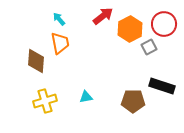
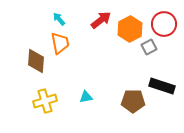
red arrow: moved 2 px left, 4 px down
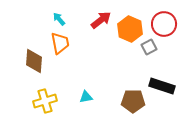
orange hexagon: rotated 10 degrees counterclockwise
brown diamond: moved 2 px left
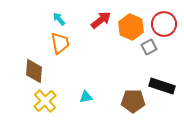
orange hexagon: moved 1 px right, 2 px up
brown diamond: moved 10 px down
yellow cross: rotated 25 degrees counterclockwise
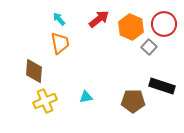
red arrow: moved 2 px left, 1 px up
gray square: rotated 21 degrees counterclockwise
yellow cross: rotated 20 degrees clockwise
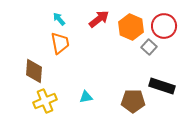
red circle: moved 2 px down
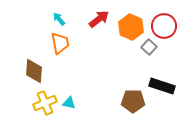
cyan triangle: moved 17 px left, 6 px down; rotated 24 degrees clockwise
yellow cross: moved 2 px down
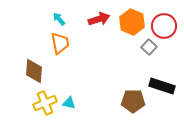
red arrow: rotated 20 degrees clockwise
orange hexagon: moved 1 px right, 5 px up
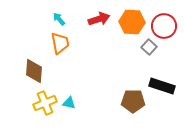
orange hexagon: rotated 20 degrees counterclockwise
